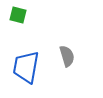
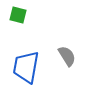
gray semicircle: rotated 15 degrees counterclockwise
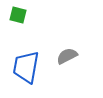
gray semicircle: rotated 85 degrees counterclockwise
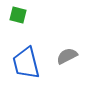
blue trapezoid: moved 4 px up; rotated 24 degrees counterclockwise
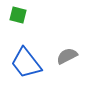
blue trapezoid: rotated 24 degrees counterclockwise
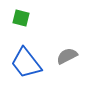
green square: moved 3 px right, 3 px down
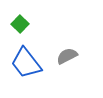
green square: moved 1 px left, 6 px down; rotated 30 degrees clockwise
